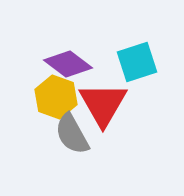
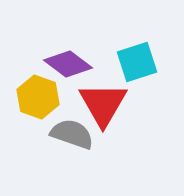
yellow hexagon: moved 18 px left
gray semicircle: rotated 138 degrees clockwise
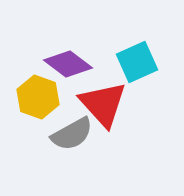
cyan square: rotated 6 degrees counterclockwise
red triangle: rotated 12 degrees counterclockwise
gray semicircle: rotated 132 degrees clockwise
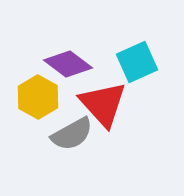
yellow hexagon: rotated 9 degrees clockwise
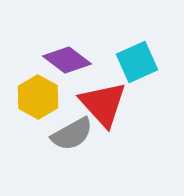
purple diamond: moved 1 px left, 4 px up
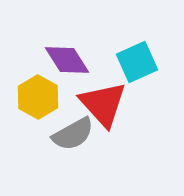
purple diamond: rotated 21 degrees clockwise
gray semicircle: moved 1 px right
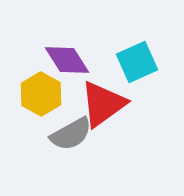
yellow hexagon: moved 3 px right, 3 px up
red triangle: rotated 36 degrees clockwise
gray semicircle: moved 2 px left
